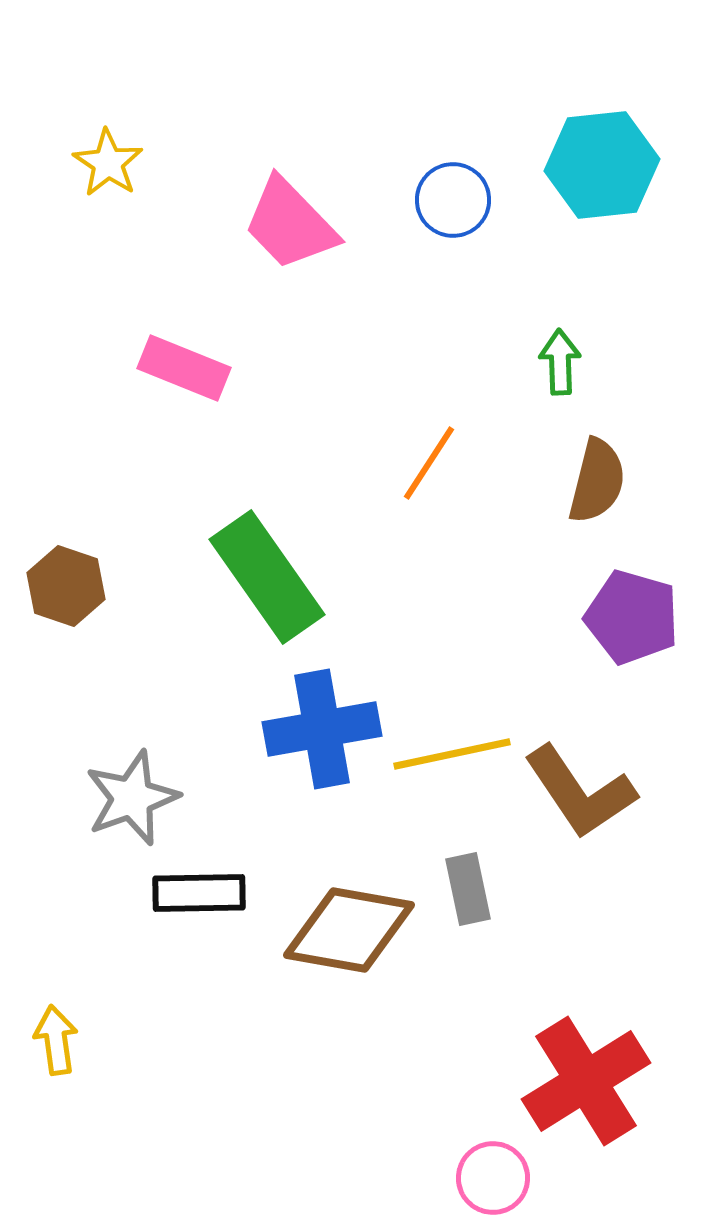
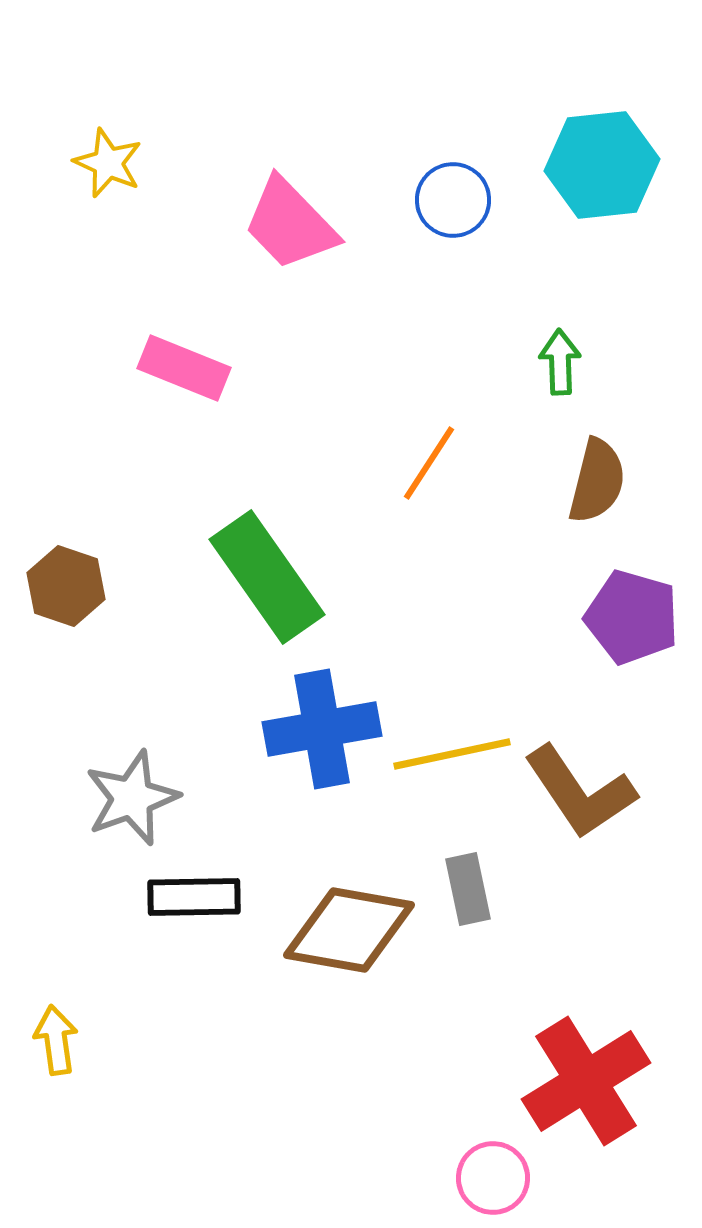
yellow star: rotated 10 degrees counterclockwise
black rectangle: moved 5 px left, 4 px down
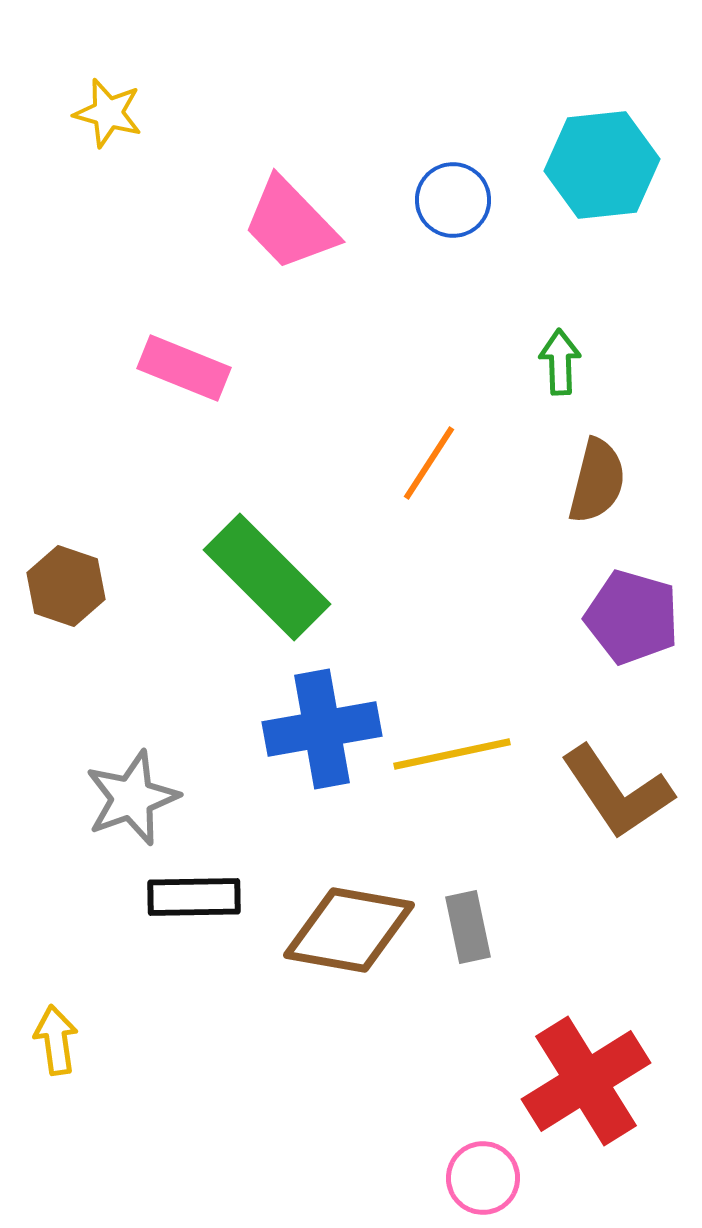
yellow star: moved 50 px up; rotated 8 degrees counterclockwise
green rectangle: rotated 10 degrees counterclockwise
brown L-shape: moved 37 px right
gray rectangle: moved 38 px down
pink circle: moved 10 px left
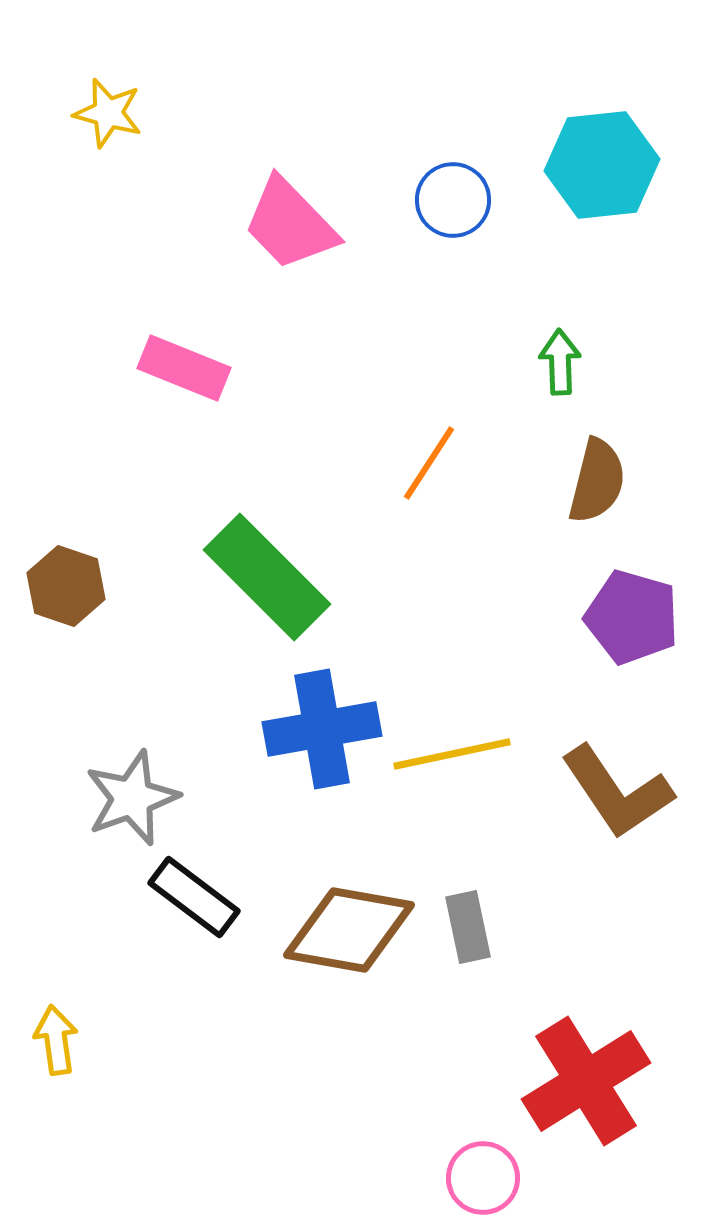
black rectangle: rotated 38 degrees clockwise
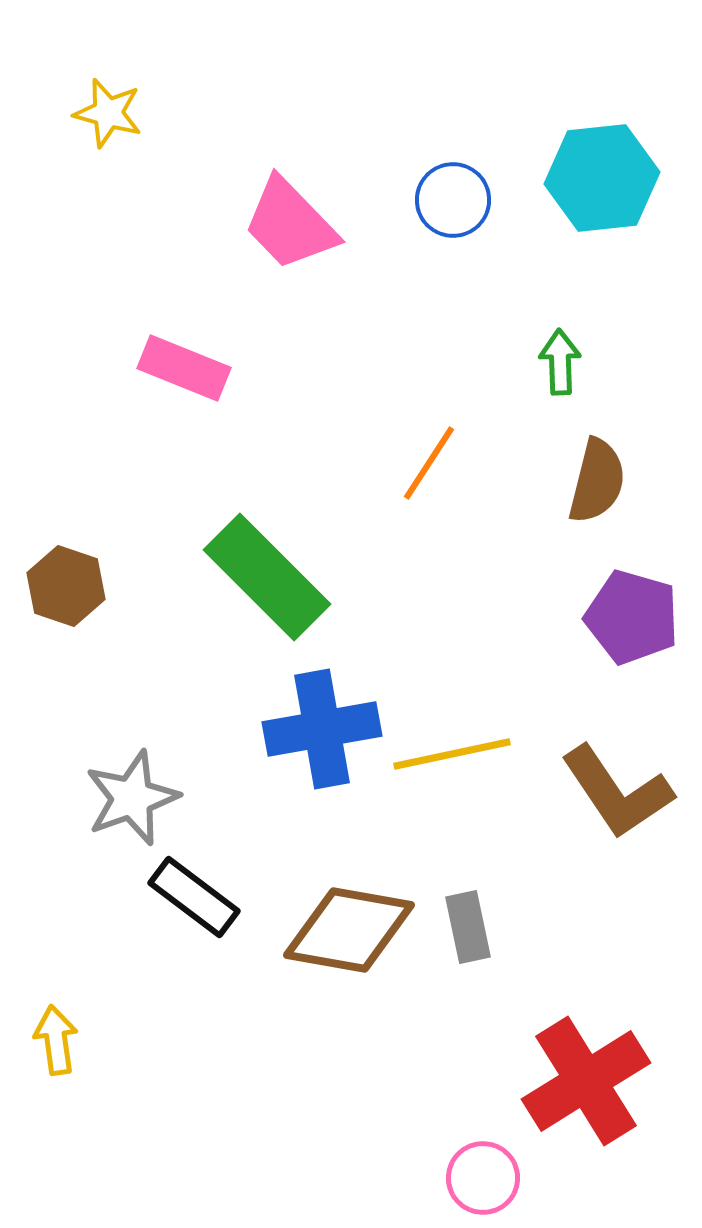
cyan hexagon: moved 13 px down
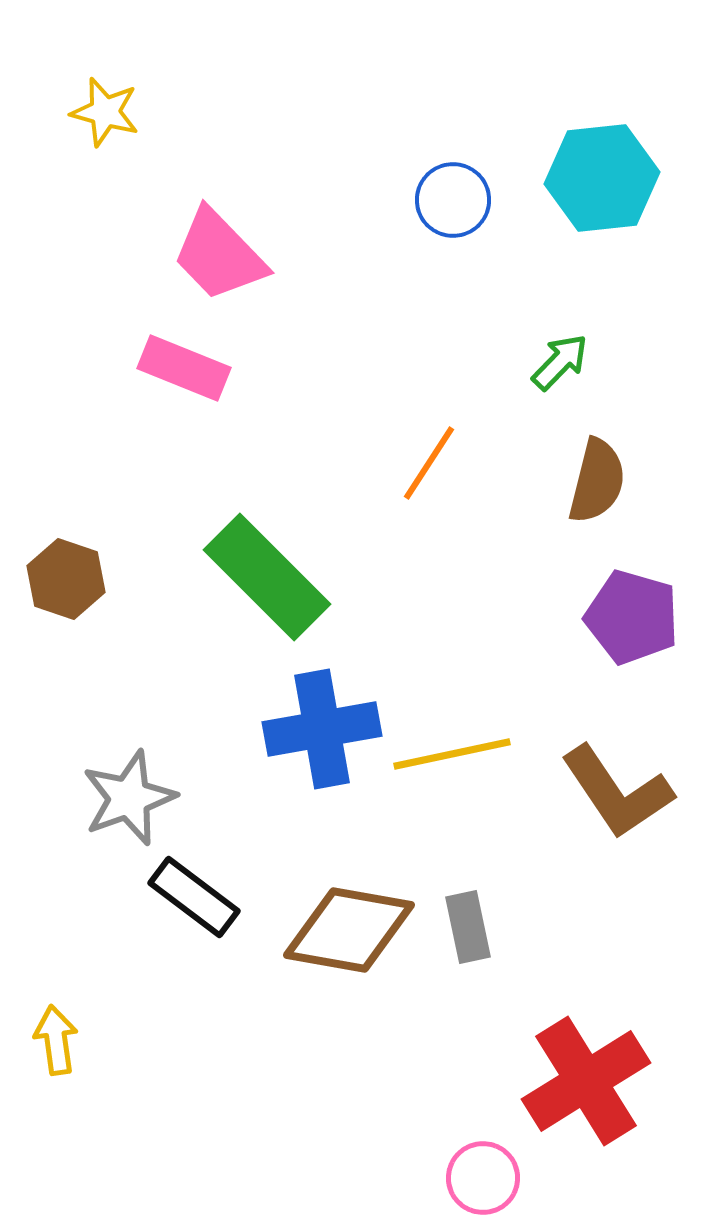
yellow star: moved 3 px left, 1 px up
pink trapezoid: moved 71 px left, 31 px down
green arrow: rotated 46 degrees clockwise
brown hexagon: moved 7 px up
gray star: moved 3 px left
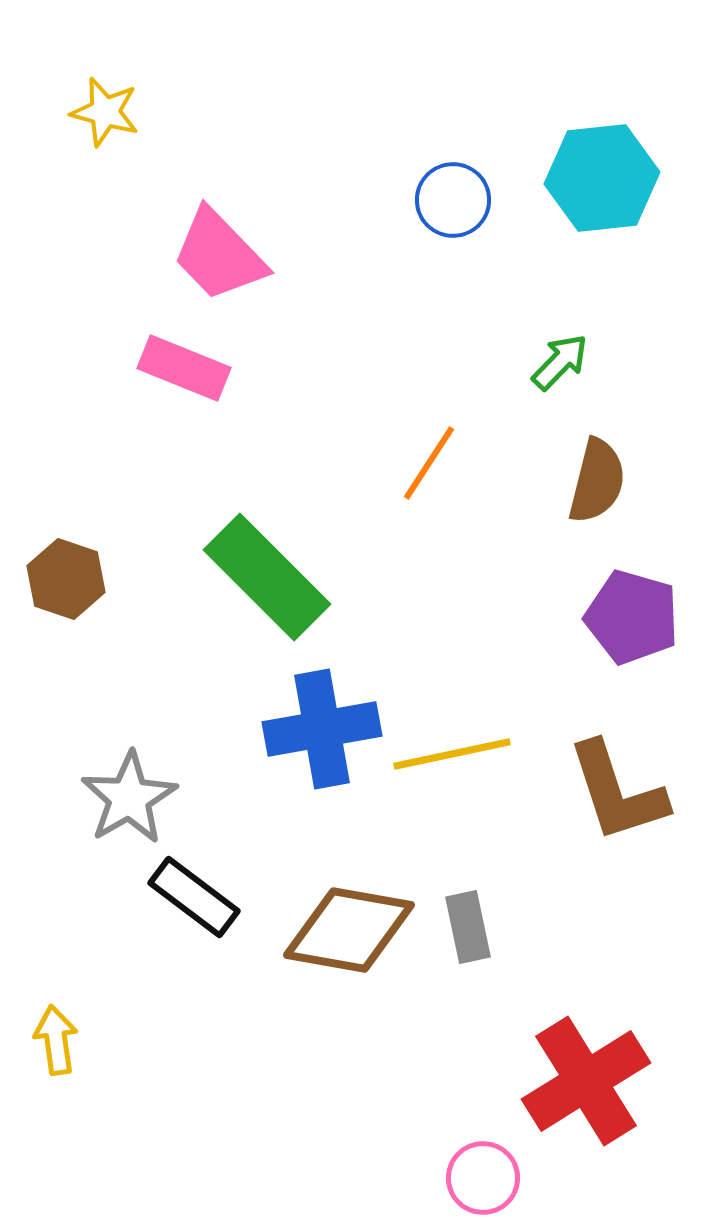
brown L-shape: rotated 16 degrees clockwise
gray star: rotated 10 degrees counterclockwise
